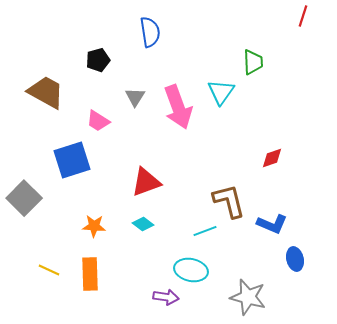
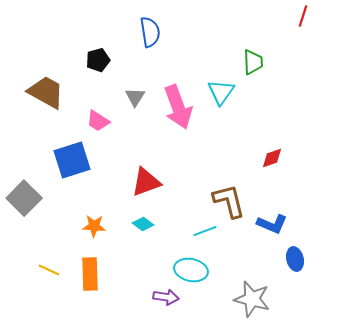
gray star: moved 4 px right, 2 px down
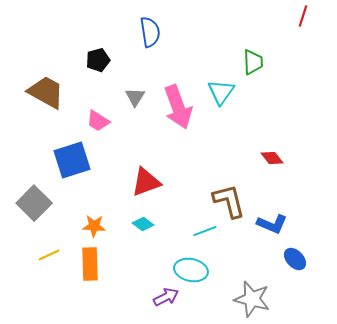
red diamond: rotated 70 degrees clockwise
gray square: moved 10 px right, 5 px down
blue ellipse: rotated 30 degrees counterclockwise
yellow line: moved 15 px up; rotated 50 degrees counterclockwise
orange rectangle: moved 10 px up
purple arrow: rotated 35 degrees counterclockwise
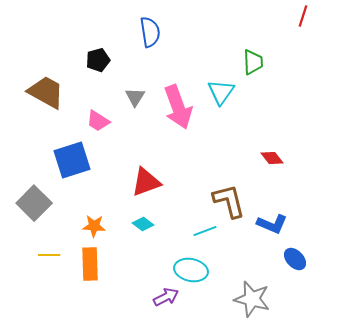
yellow line: rotated 25 degrees clockwise
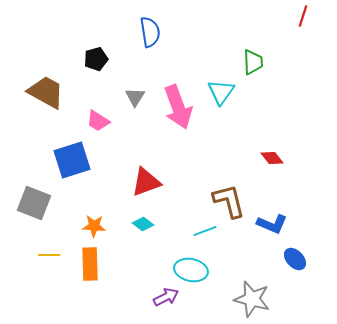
black pentagon: moved 2 px left, 1 px up
gray square: rotated 24 degrees counterclockwise
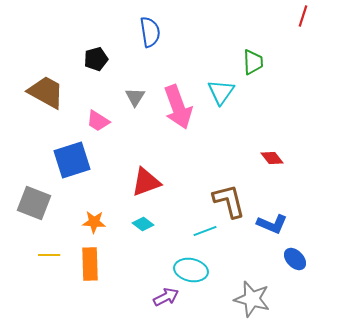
orange star: moved 4 px up
